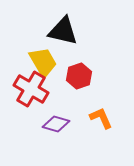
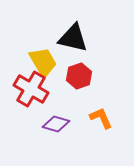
black triangle: moved 10 px right, 7 px down
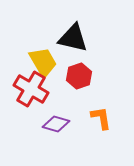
orange L-shape: rotated 15 degrees clockwise
